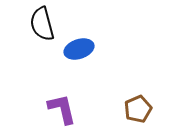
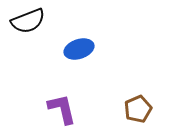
black semicircle: moved 14 px left, 3 px up; rotated 96 degrees counterclockwise
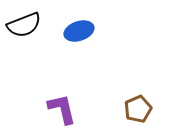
black semicircle: moved 4 px left, 4 px down
blue ellipse: moved 18 px up
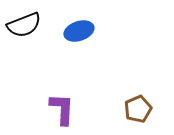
purple L-shape: rotated 16 degrees clockwise
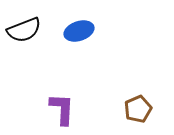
black semicircle: moved 5 px down
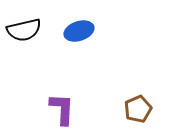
black semicircle: rotated 8 degrees clockwise
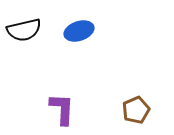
brown pentagon: moved 2 px left, 1 px down
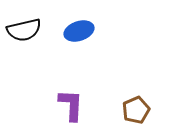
purple L-shape: moved 9 px right, 4 px up
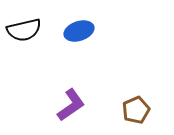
purple L-shape: rotated 52 degrees clockwise
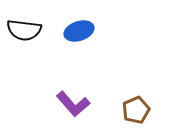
black semicircle: rotated 20 degrees clockwise
purple L-shape: moved 2 px right, 1 px up; rotated 84 degrees clockwise
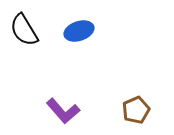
black semicircle: rotated 52 degrees clockwise
purple L-shape: moved 10 px left, 7 px down
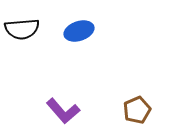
black semicircle: moved 2 px left, 1 px up; rotated 64 degrees counterclockwise
brown pentagon: moved 1 px right
